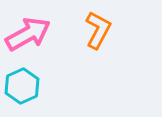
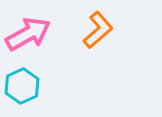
orange L-shape: rotated 21 degrees clockwise
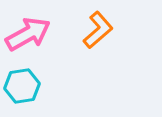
cyan hexagon: rotated 16 degrees clockwise
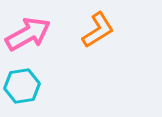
orange L-shape: rotated 9 degrees clockwise
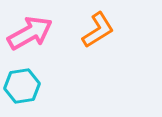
pink arrow: moved 2 px right, 1 px up
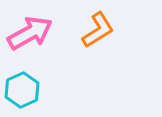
cyan hexagon: moved 4 px down; rotated 16 degrees counterclockwise
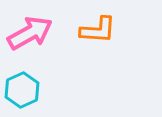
orange L-shape: rotated 36 degrees clockwise
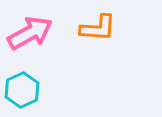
orange L-shape: moved 2 px up
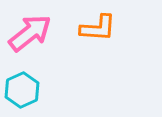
pink arrow: rotated 9 degrees counterclockwise
